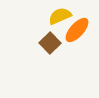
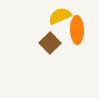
orange ellipse: rotated 44 degrees counterclockwise
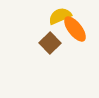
orange ellipse: moved 2 px left, 1 px up; rotated 36 degrees counterclockwise
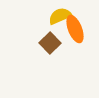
orange ellipse: rotated 16 degrees clockwise
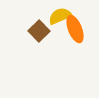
brown square: moved 11 px left, 12 px up
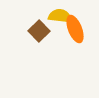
yellow semicircle: rotated 30 degrees clockwise
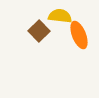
orange ellipse: moved 4 px right, 6 px down
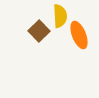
yellow semicircle: rotated 80 degrees clockwise
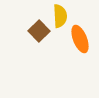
orange ellipse: moved 1 px right, 4 px down
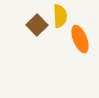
brown square: moved 2 px left, 6 px up
